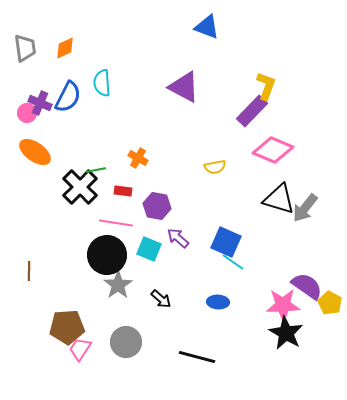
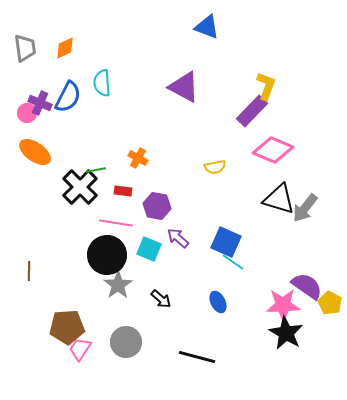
blue ellipse: rotated 60 degrees clockwise
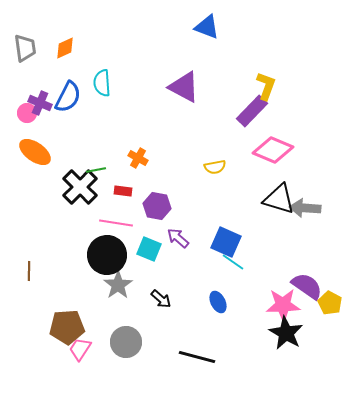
gray arrow: rotated 56 degrees clockwise
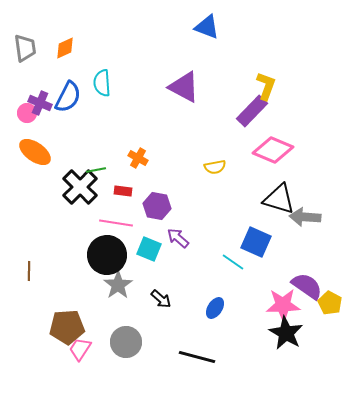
gray arrow: moved 9 px down
blue square: moved 30 px right
blue ellipse: moved 3 px left, 6 px down; rotated 60 degrees clockwise
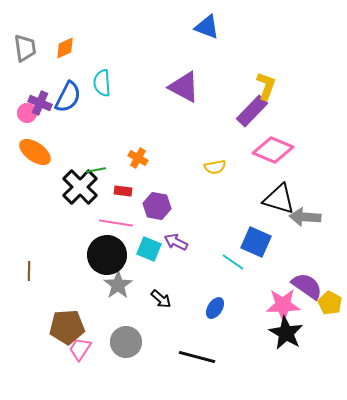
purple arrow: moved 2 px left, 4 px down; rotated 15 degrees counterclockwise
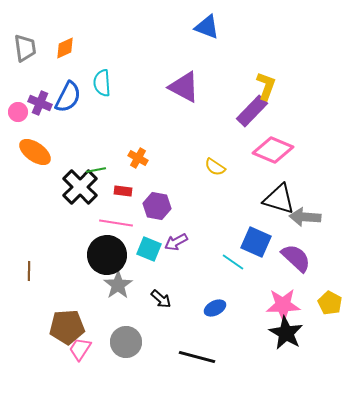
pink circle: moved 9 px left, 1 px up
yellow semicircle: rotated 45 degrees clockwise
purple arrow: rotated 55 degrees counterclockwise
purple semicircle: moved 11 px left, 28 px up; rotated 8 degrees clockwise
blue ellipse: rotated 30 degrees clockwise
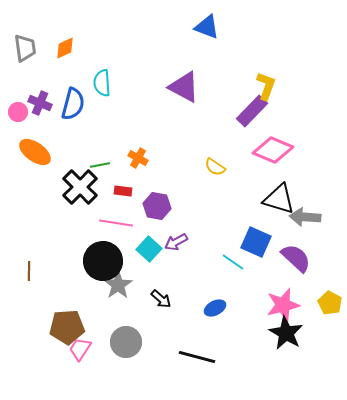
blue semicircle: moved 5 px right, 7 px down; rotated 12 degrees counterclockwise
green line: moved 4 px right, 5 px up
cyan square: rotated 20 degrees clockwise
black circle: moved 4 px left, 6 px down
pink star: rotated 12 degrees counterclockwise
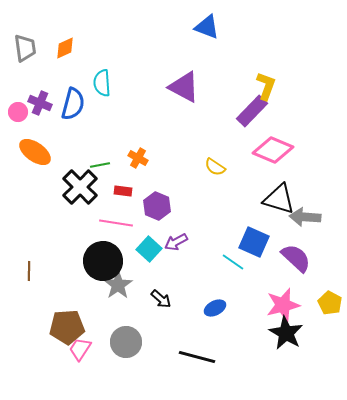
purple hexagon: rotated 12 degrees clockwise
blue square: moved 2 px left
